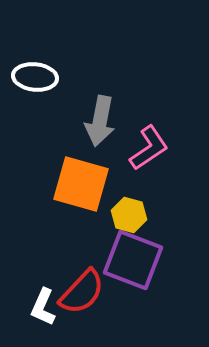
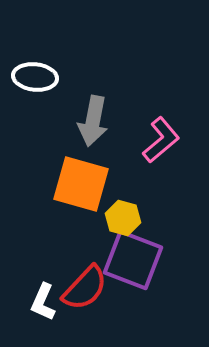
gray arrow: moved 7 px left
pink L-shape: moved 12 px right, 8 px up; rotated 6 degrees counterclockwise
yellow hexagon: moved 6 px left, 3 px down
red semicircle: moved 3 px right, 4 px up
white L-shape: moved 5 px up
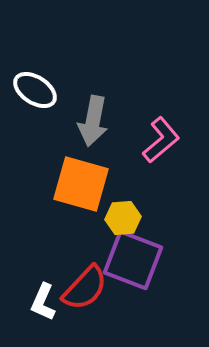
white ellipse: moved 13 px down; rotated 27 degrees clockwise
yellow hexagon: rotated 20 degrees counterclockwise
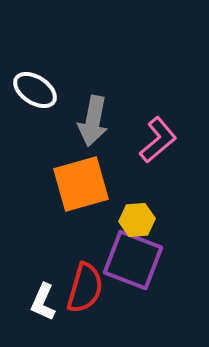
pink L-shape: moved 3 px left
orange square: rotated 32 degrees counterclockwise
yellow hexagon: moved 14 px right, 2 px down
red semicircle: rotated 27 degrees counterclockwise
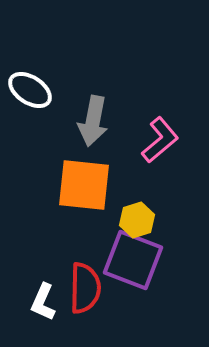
white ellipse: moved 5 px left
pink L-shape: moved 2 px right
orange square: moved 3 px right, 1 px down; rotated 22 degrees clockwise
yellow hexagon: rotated 12 degrees counterclockwise
red semicircle: rotated 15 degrees counterclockwise
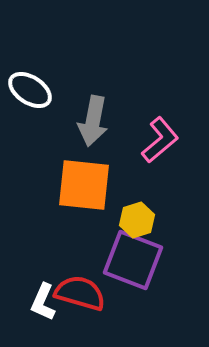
red semicircle: moved 5 px left, 5 px down; rotated 75 degrees counterclockwise
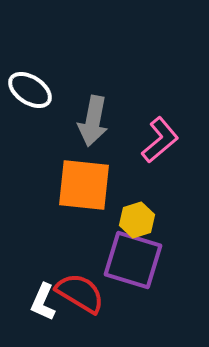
purple square: rotated 4 degrees counterclockwise
red semicircle: rotated 15 degrees clockwise
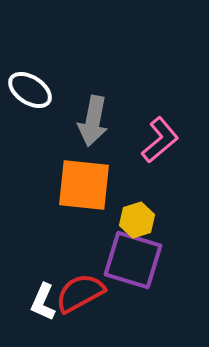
red semicircle: rotated 60 degrees counterclockwise
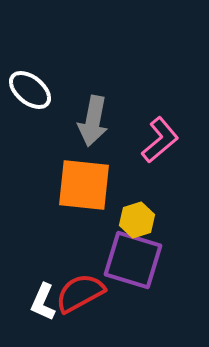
white ellipse: rotated 6 degrees clockwise
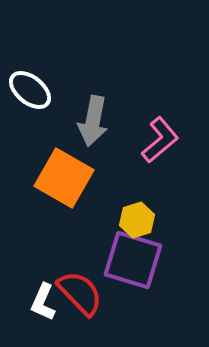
orange square: moved 20 px left, 7 px up; rotated 24 degrees clockwise
red semicircle: rotated 75 degrees clockwise
